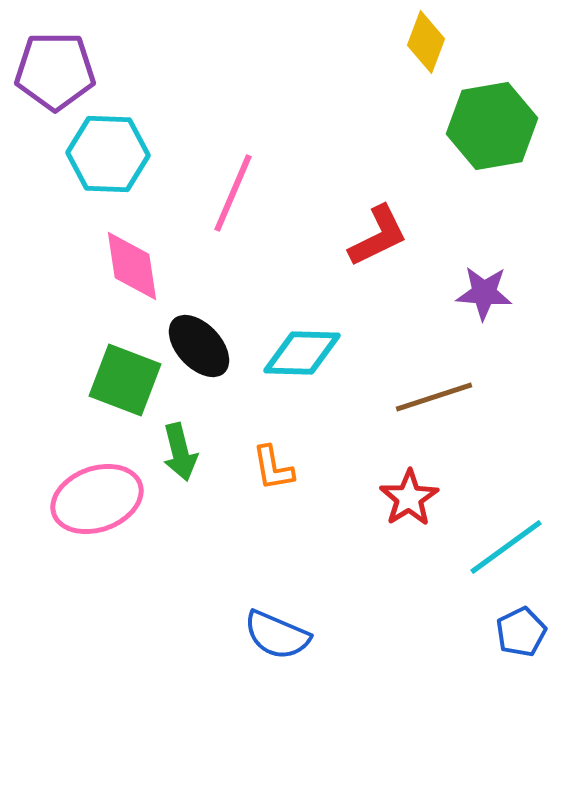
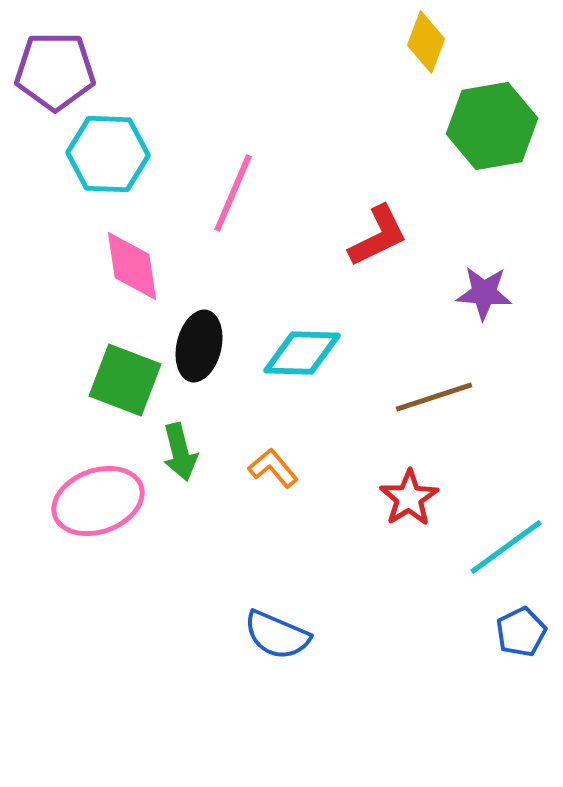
black ellipse: rotated 56 degrees clockwise
orange L-shape: rotated 150 degrees clockwise
pink ellipse: moved 1 px right, 2 px down
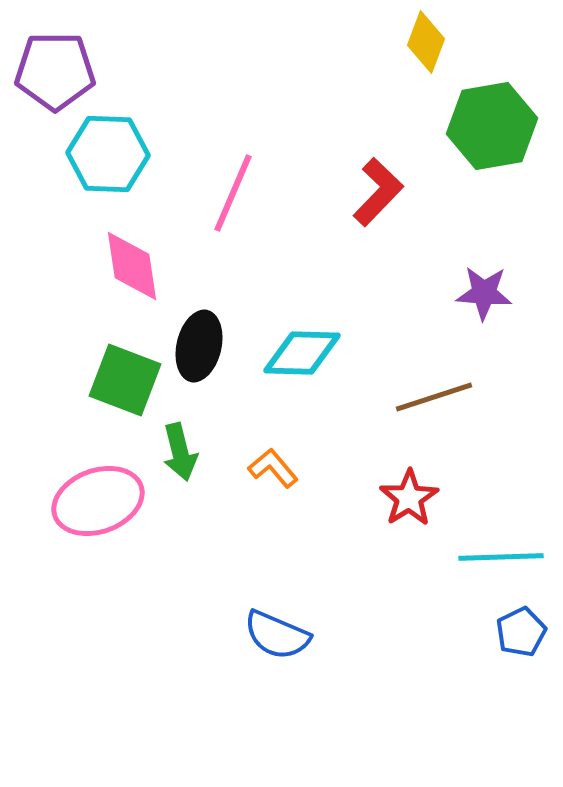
red L-shape: moved 44 px up; rotated 20 degrees counterclockwise
cyan line: moved 5 px left, 10 px down; rotated 34 degrees clockwise
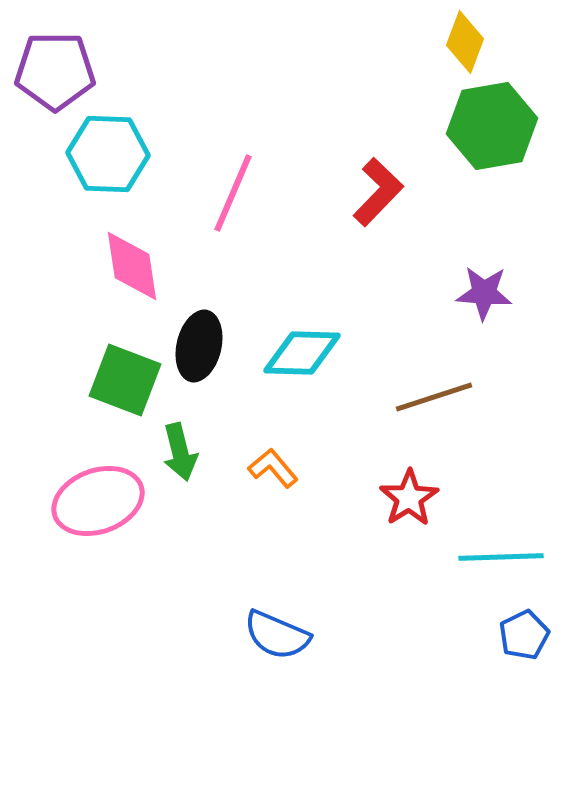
yellow diamond: moved 39 px right
blue pentagon: moved 3 px right, 3 px down
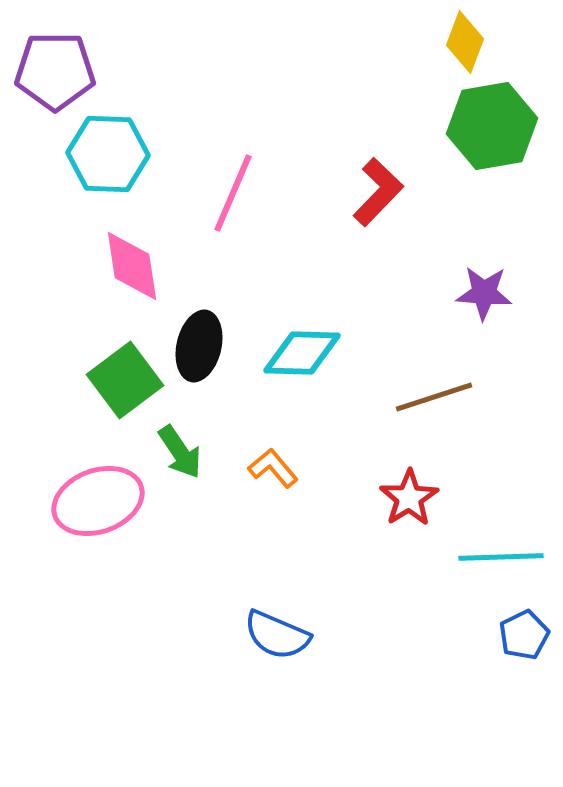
green square: rotated 32 degrees clockwise
green arrow: rotated 20 degrees counterclockwise
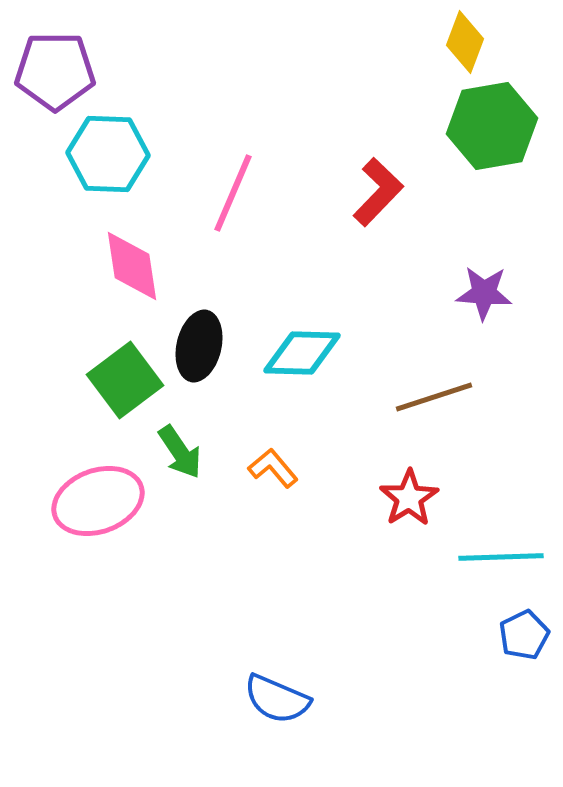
blue semicircle: moved 64 px down
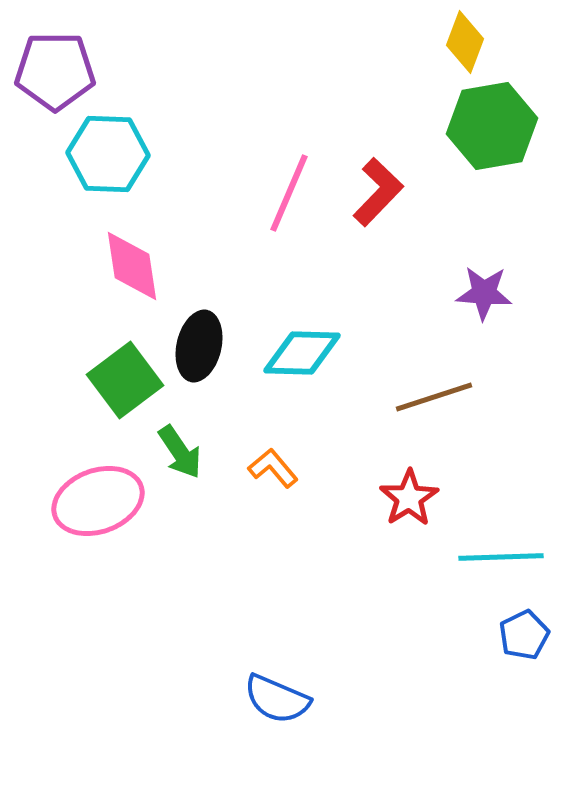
pink line: moved 56 px right
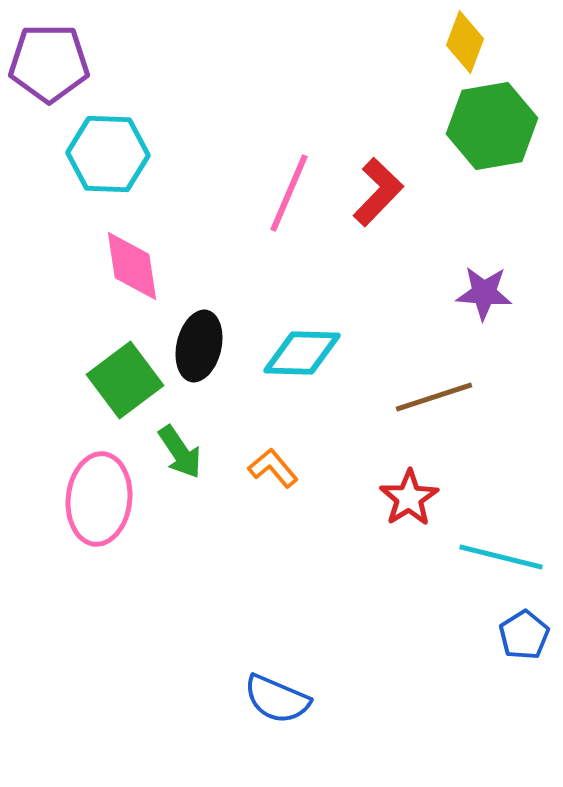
purple pentagon: moved 6 px left, 8 px up
pink ellipse: moved 1 px right, 2 px up; rotated 64 degrees counterclockwise
cyan line: rotated 16 degrees clockwise
blue pentagon: rotated 6 degrees counterclockwise
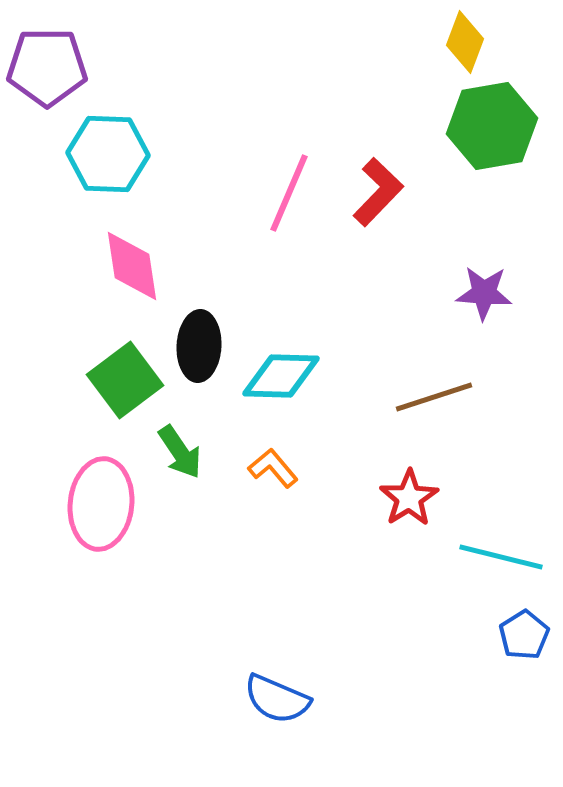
purple pentagon: moved 2 px left, 4 px down
black ellipse: rotated 10 degrees counterclockwise
cyan diamond: moved 21 px left, 23 px down
pink ellipse: moved 2 px right, 5 px down
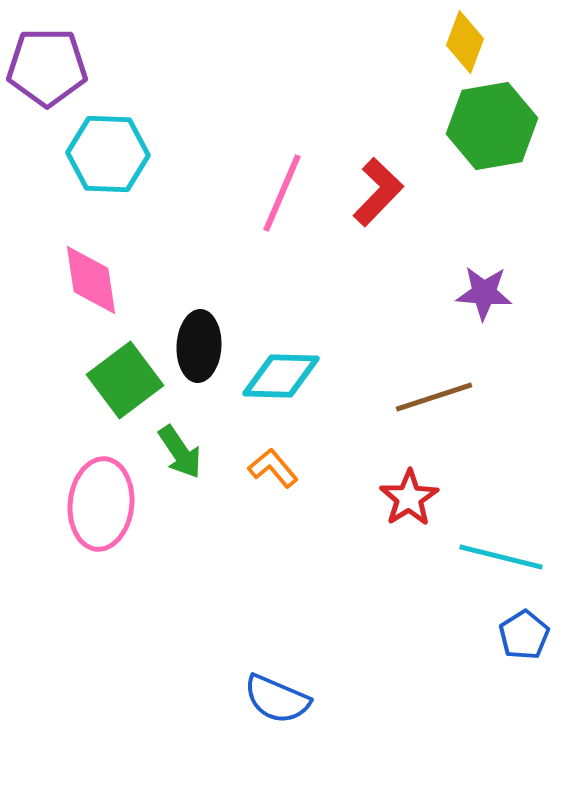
pink line: moved 7 px left
pink diamond: moved 41 px left, 14 px down
